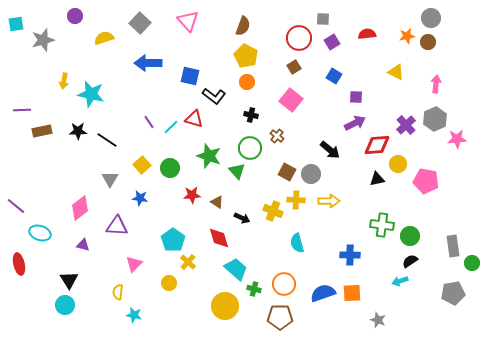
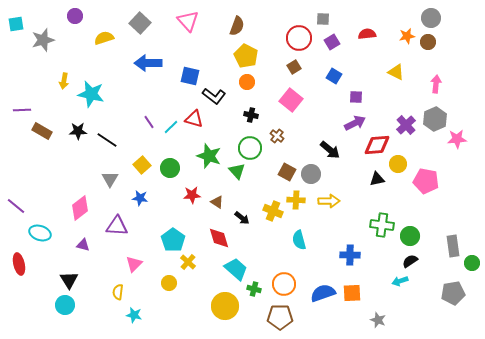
brown semicircle at (243, 26): moved 6 px left
brown rectangle at (42, 131): rotated 42 degrees clockwise
black arrow at (242, 218): rotated 14 degrees clockwise
cyan semicircle at (297, 243): moved 2 px right, 3 px up
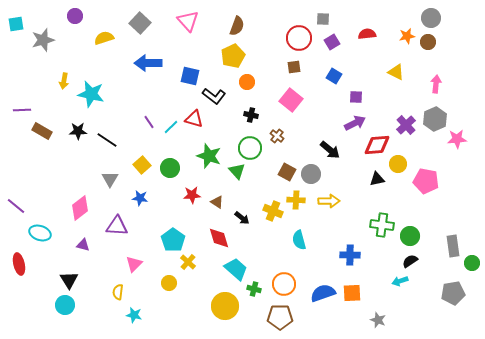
yellow pentagon at (246, 56): moved 13 px left; rotated 20 degrees clockwise
brown square at (294, 67): rotated 24 degrees clockwise
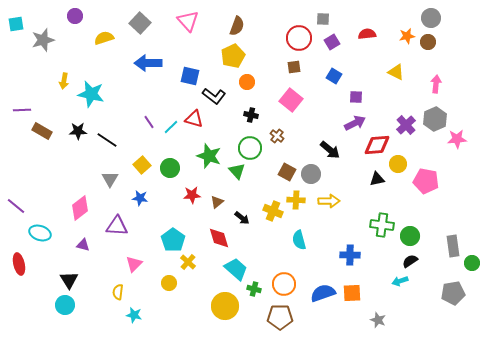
brown triangle at (217, 202): rotated 48 degrees clockwise
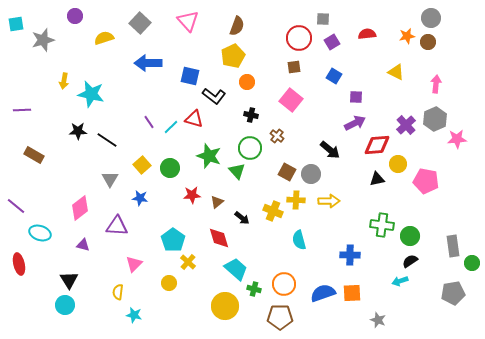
brown rectangle at (42, 131): moved 8 px left, 24 px down
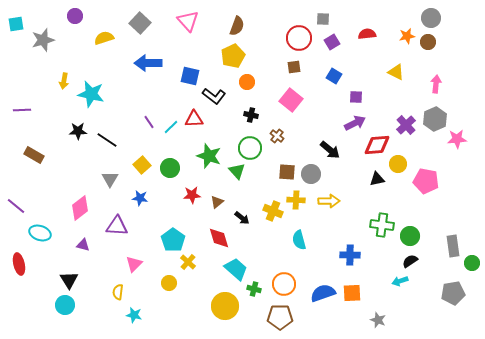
red triangle at (194, 119): rotated 18 degrees counterclockwise
brown square at (287, 172): rotated 24 degrees counterclockwise
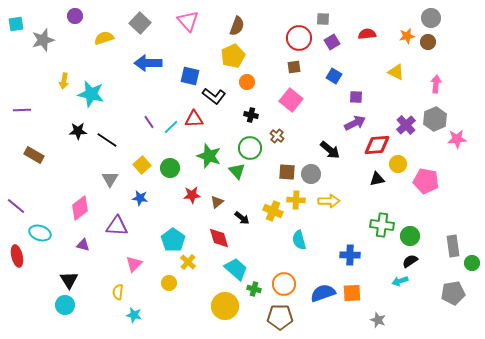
red ellipse at (19, 264): moved 2 px left, 8 px up
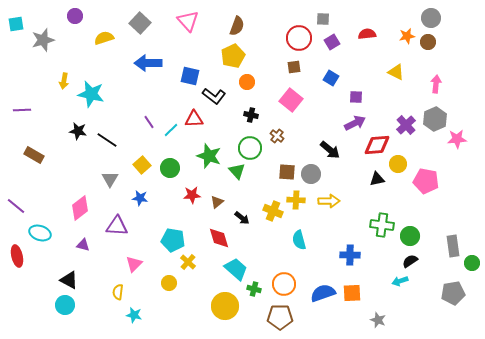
blue square at (334, 76): moved 3 px left, 2 px down
cyan line at (171, 127): moved 3 px down
black star at (78, 131): rotated 12 degrees clockwise
cyan pentagon at (173, 240): rotated 25 degrees counterclockwise
black triangle at (69, 280): rotated 30 degrees counterclockwise
